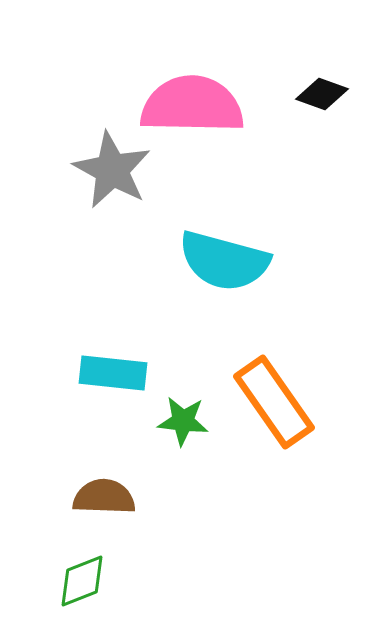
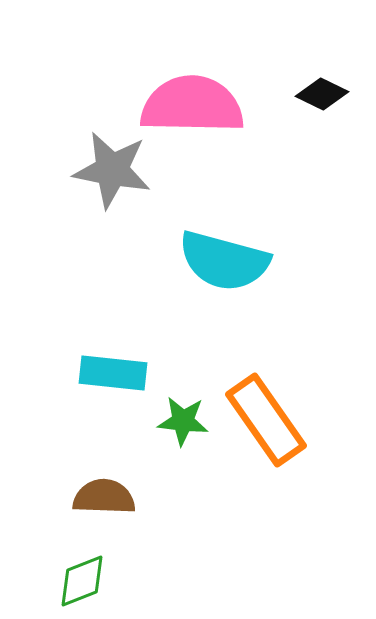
black diamond: rotated 6 degrees clockwise
gray star: rotated 18 degrees counterclockwise
orange rectangle: moved 8 px left, 18 px down
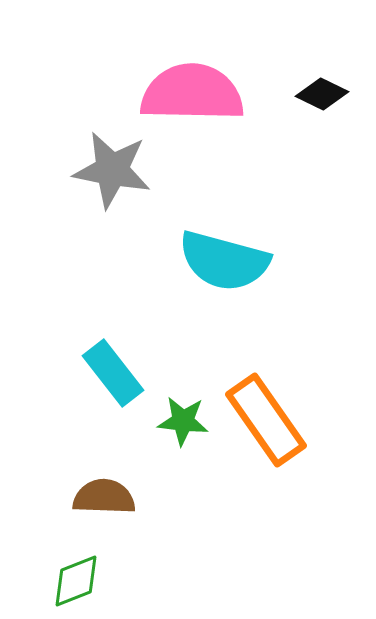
pink semicircle: moved 12 px up
cyan rectangle: rotated 46 degrees clockwise
green diamond: moved 6 px left
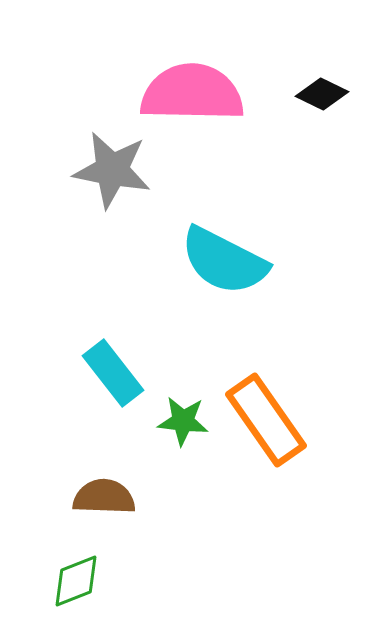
cyan semicircle: rotated 12 degrees clockwise
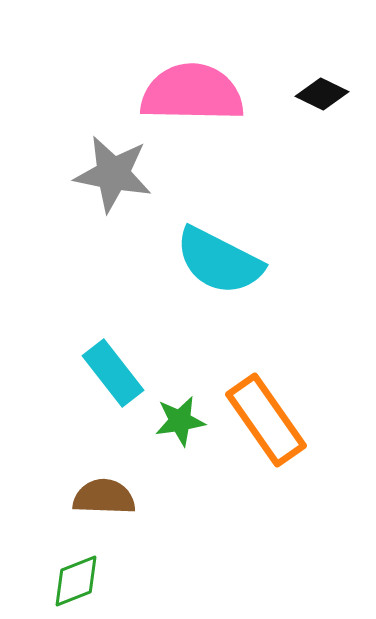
gray star: moved 1 px right, 4 px down
cyan semicircle: moved 5 px left
green star: moved 3 px left; rotated 15 degrees counterclockwise
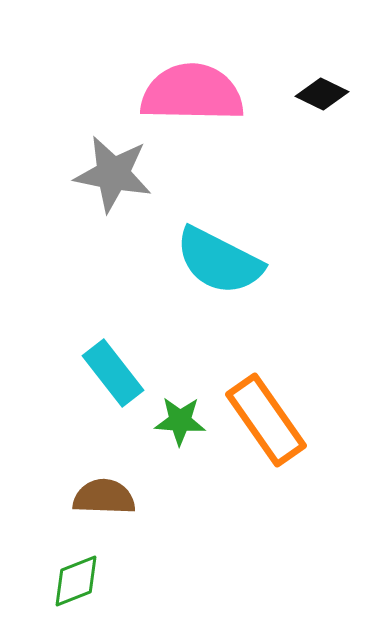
green star: rotated 12 degrees clockwise
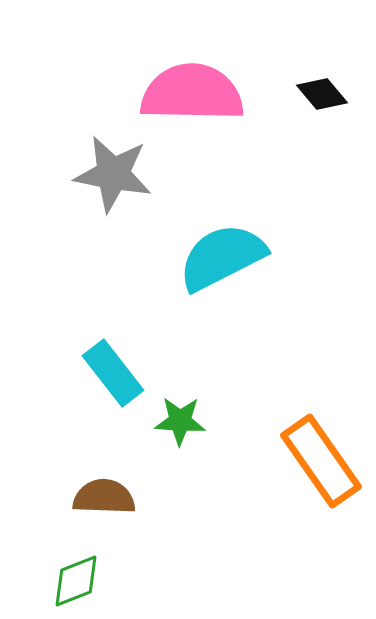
black diamond: rotated 24 degrees clockwise
cyan semicircle: moved 3 px right, 4 px up; rotated 126 degrees clockwise
orange rectangle: moved 55 px right, 41 px down
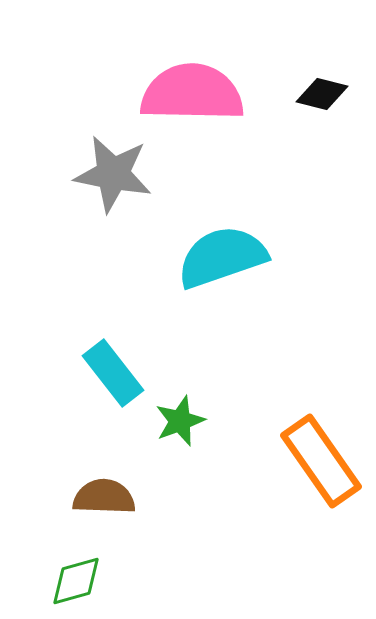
black diamond: rotated 36 degrees counterclockwise
cyan semicircle: rotated 8 degrees clockwise
green star: rotated 24 degrees counterclockwise
green diamond: rotated 6 degrees clockwise
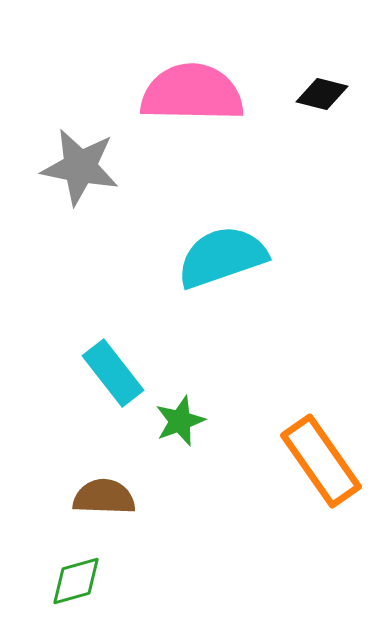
gray star: moved 33 px left, 7 px up
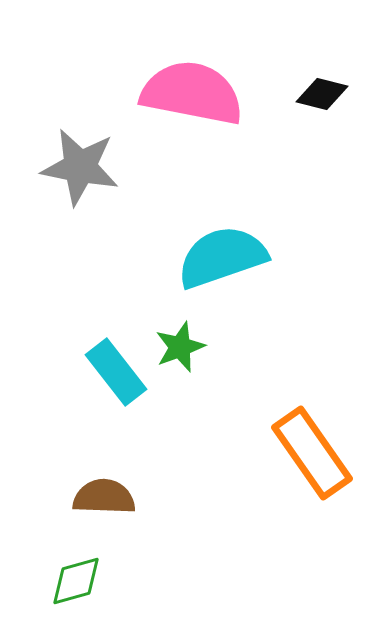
pink semicircle: rotated 10 degrees clockwise
cyan rectangle: moved 3 px right, 1 px up
green star: moved 74 px up
orange rectangle: moved 9 px left, 8 px up
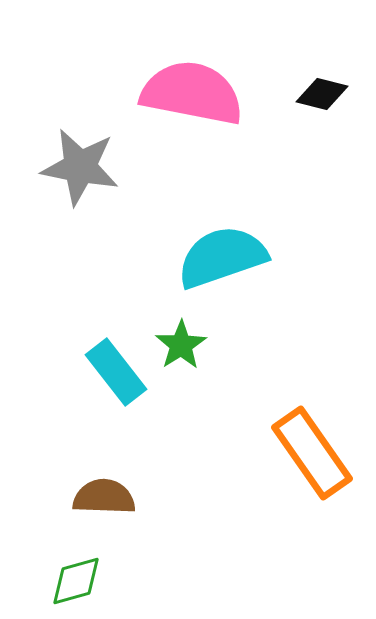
green star: moved 1 px right, 2 px up; rotated 12 degrees counterclockwise
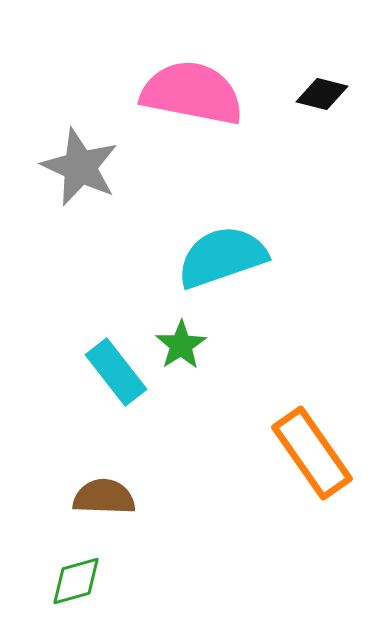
gray star: rotated 14 degrees clockwise
